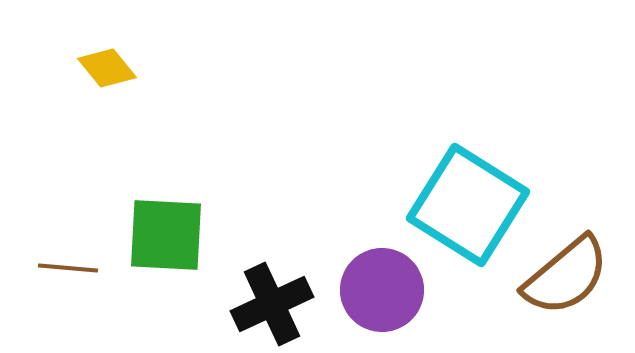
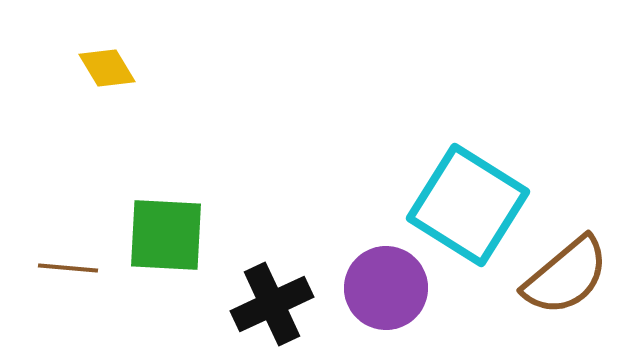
yellow diamond: rotated 8 degrees clockwise
purple circle: moved 4 px right, 2 px up
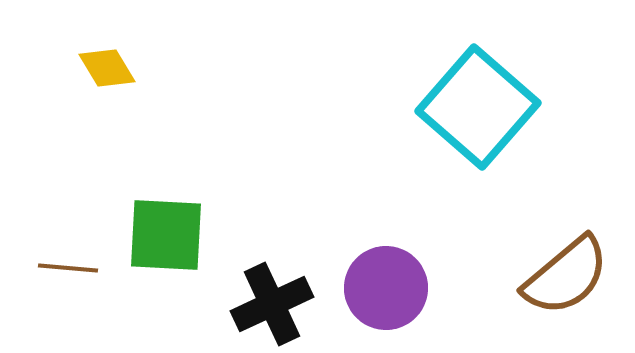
cyan square: moved 10 px right, 98 px up; rotated 9 degrees clockwise
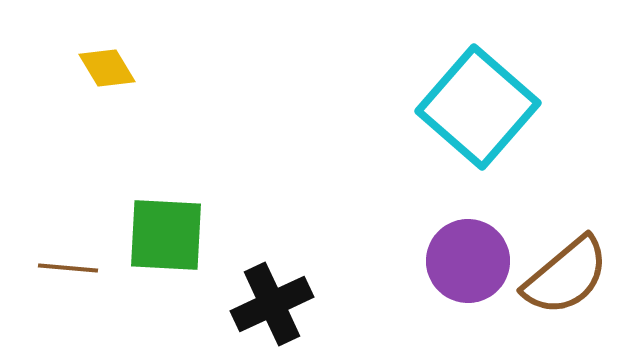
purple circle: moved 82 px right, 27 px up
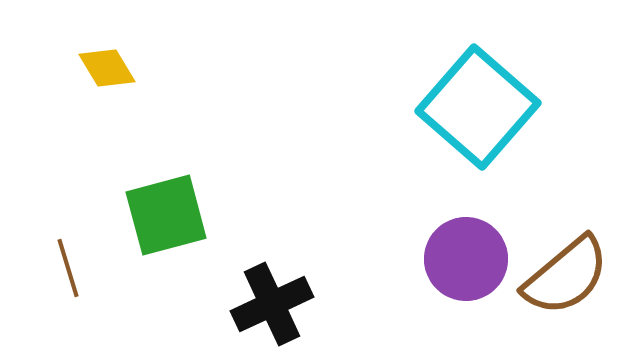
green square: moved 20 px up; rotated 18 degrees counterclockwise
purple circle: moved 2 px left, 2 px up
brown line: rotated 68 degrees clockwise
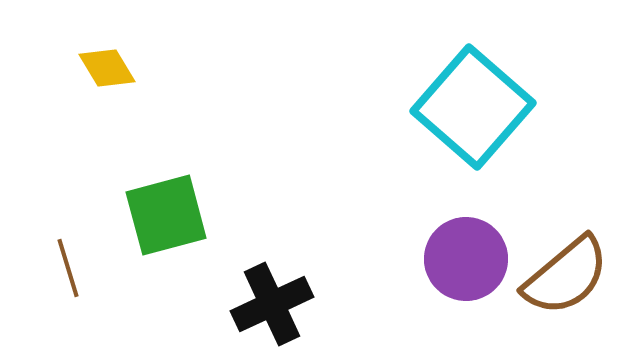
cyan square: moved 5 px left
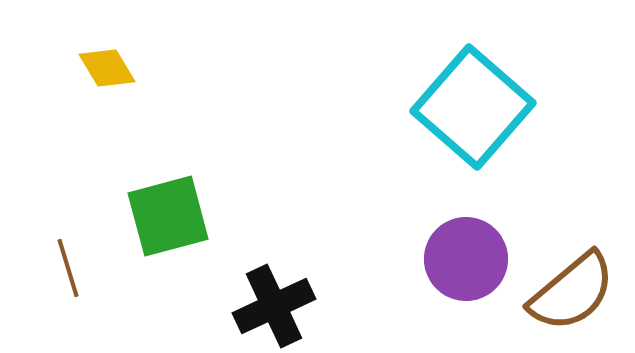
green square: moved 2 px right, 1 px down
brown semicircle: moved 6 px right, 16 px down
black cross: moved 2 px right, 2 px down
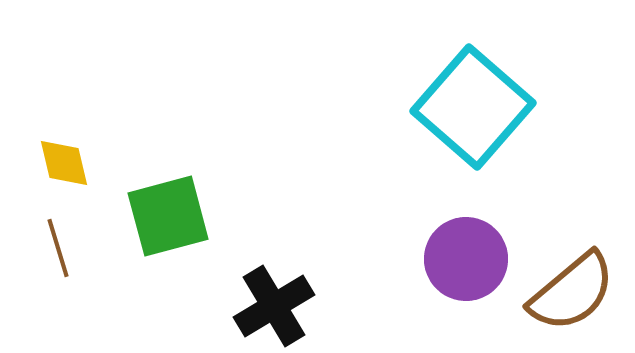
yellow diamond: moved 43 px left, 95 px down; rotated 18 degrees clockwise
brown line: moved 10 px left, 20 px up
black cross: rotated 6 degrees counterclockwise
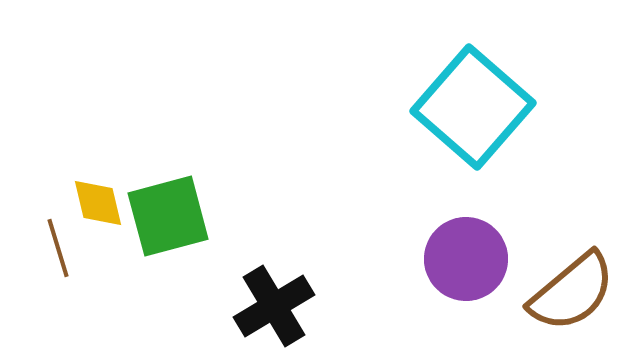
yellow diamond: moved 34 px right, 40 px down
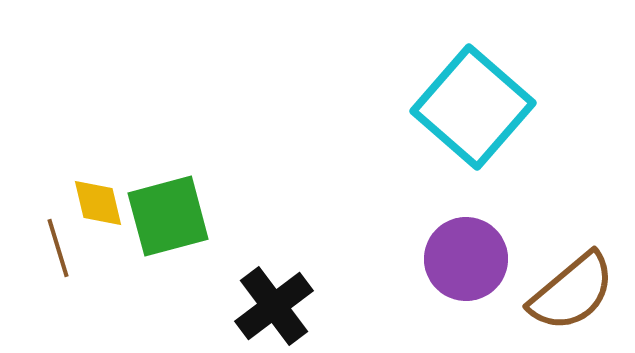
black cross: rotated 6 degrees counterclockwise
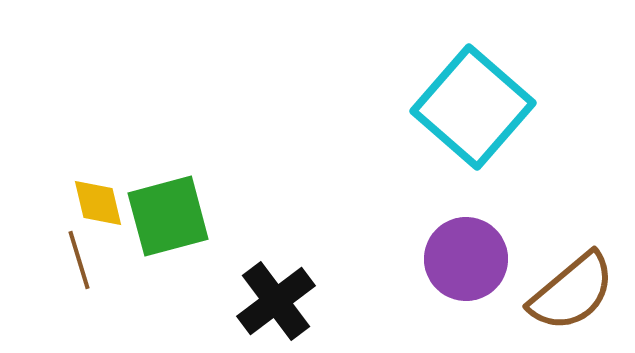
brown line: moved 21 px right, 12 px down
black cross: moved 2 px right, 5 px up
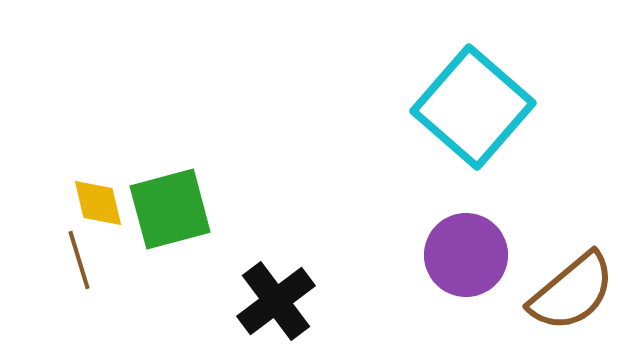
green square: moved 2 px right, 7 px up
purple circle: moved 4 px up
